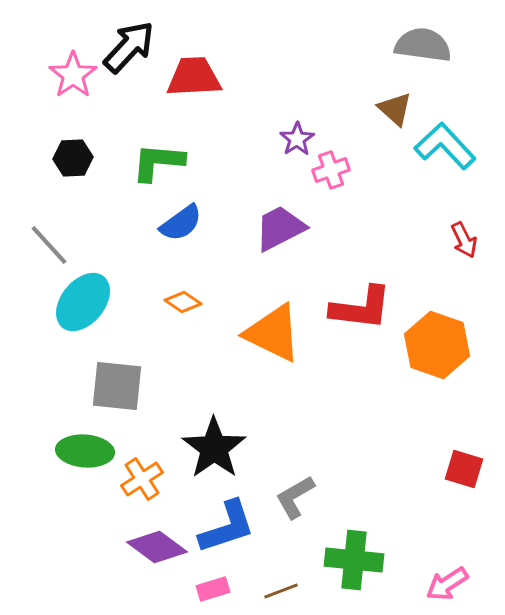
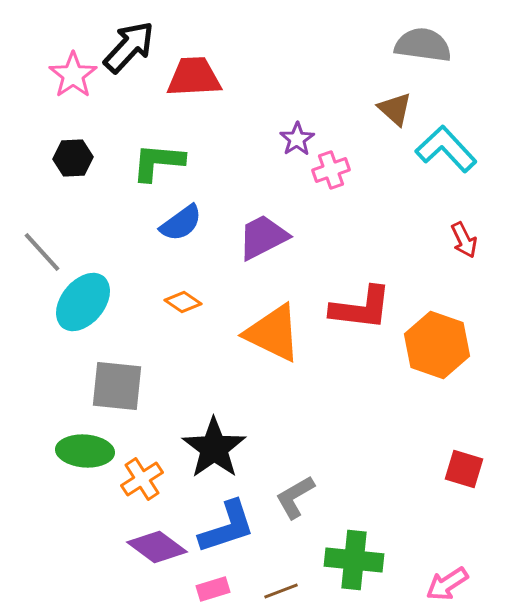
cyan L-shape: moved 1 px right, 3 px down
purple trapezoid: moved 17 px left, 9 px down
gray line: moved 7 px left, 7 px down
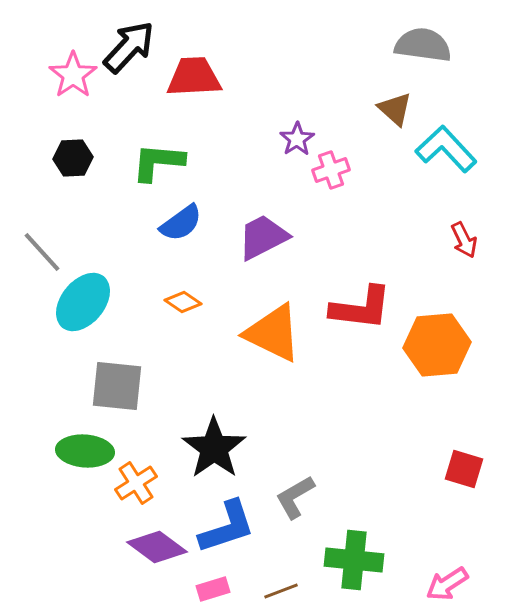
orange hexagon: rotated 24 degrees counterclockwise
orange cross: moved 6 px left, 4 px down
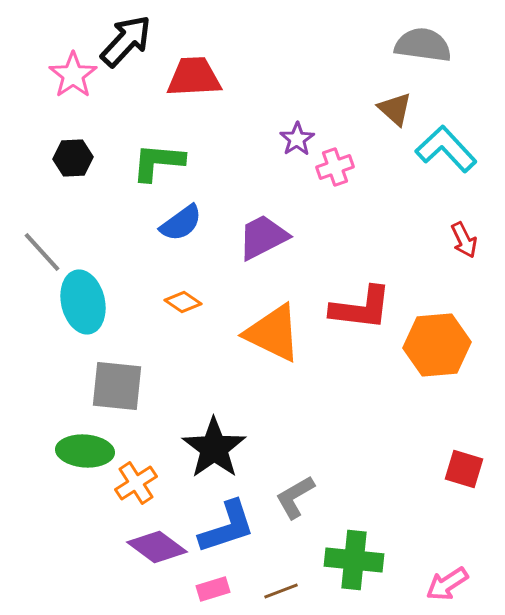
black arrow: moved 3 px left, 6 px up
pink cross: moved 4 px right, 3 px up
cyan ellipse: rotated 52 degrees counterclockwise
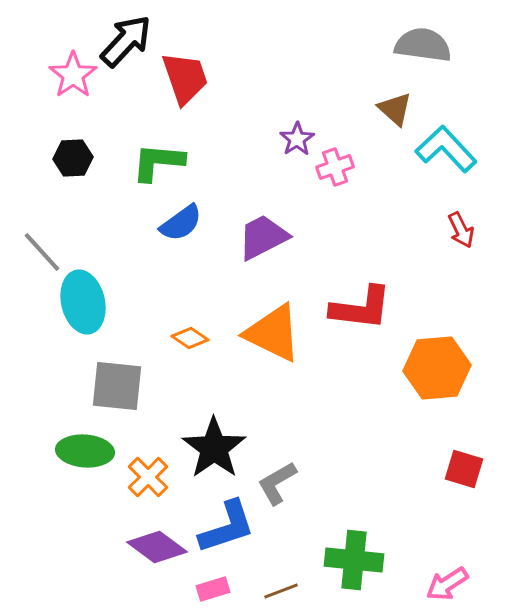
red trapezoid: moved 9 px left, 1 px down; rotated 74 degrees clockwise
red arrow: moved 3 px left, 10 px up
orange diamond: moved 7 px right, 36 px down
orange hexagon: moved 23 px down
orange cross: moved 12 px right, 6 px up; rotated 12 degrees counterclockwise
gray L-shape: moved 18 px left, 14 px up
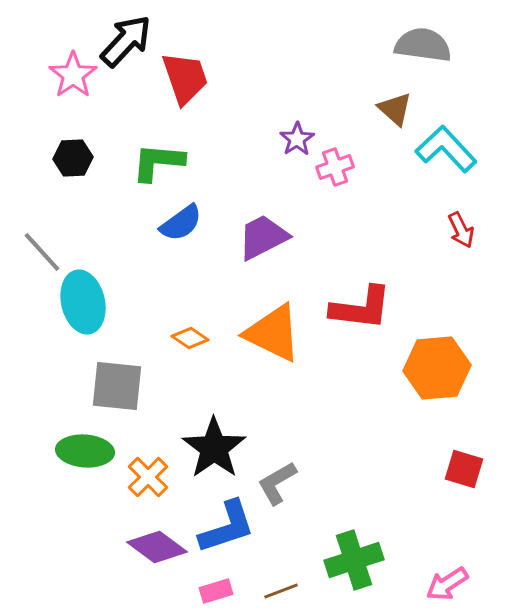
green cross: rotated 24 degrees counterclockwise
pink rectangle: moved 3 px right, 2 px down
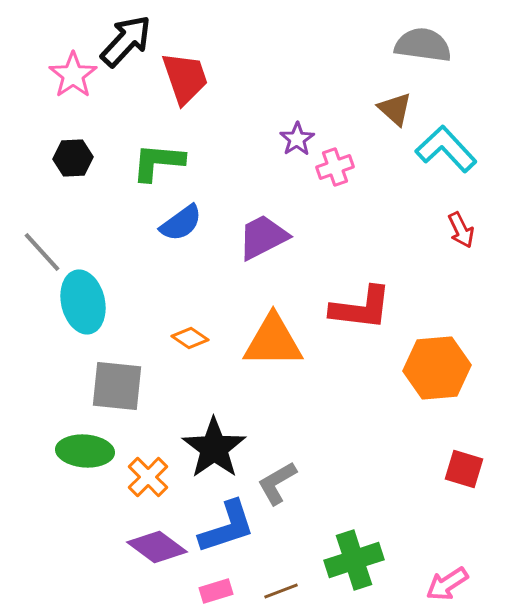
orange triangle: moved 8 px down; rotated 26 degrees counterclockwise
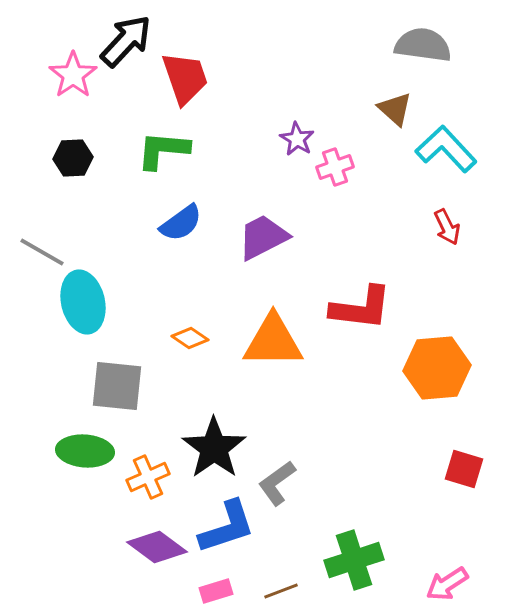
purple star: rotated 8 degrees counterclockwise
green L-shape: moved 5 px right, 12 px up
red arrow: moved 14 px left, 3 px up
gray line: rotated 18 degrees counterclockwise
orange cross: rotated 21 degrees clockwise
gray L-shape: rotated 6 degrees counterclockwise
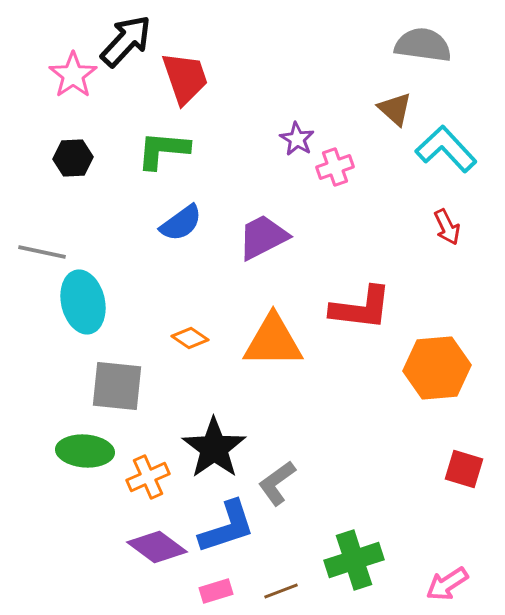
gray line: rotated 18 degrees counterclockwise
